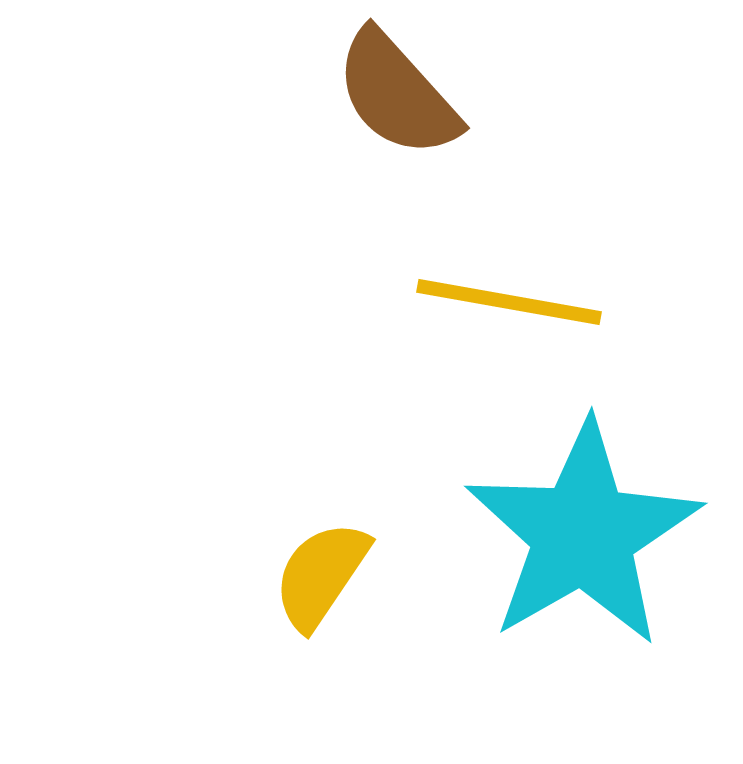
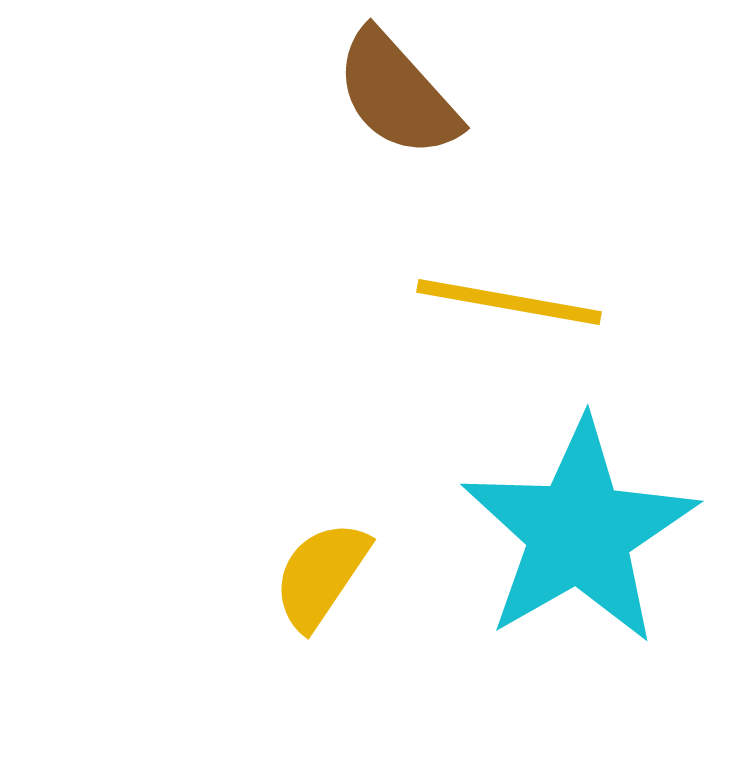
cyan star: moved 4 px left, 2 px up
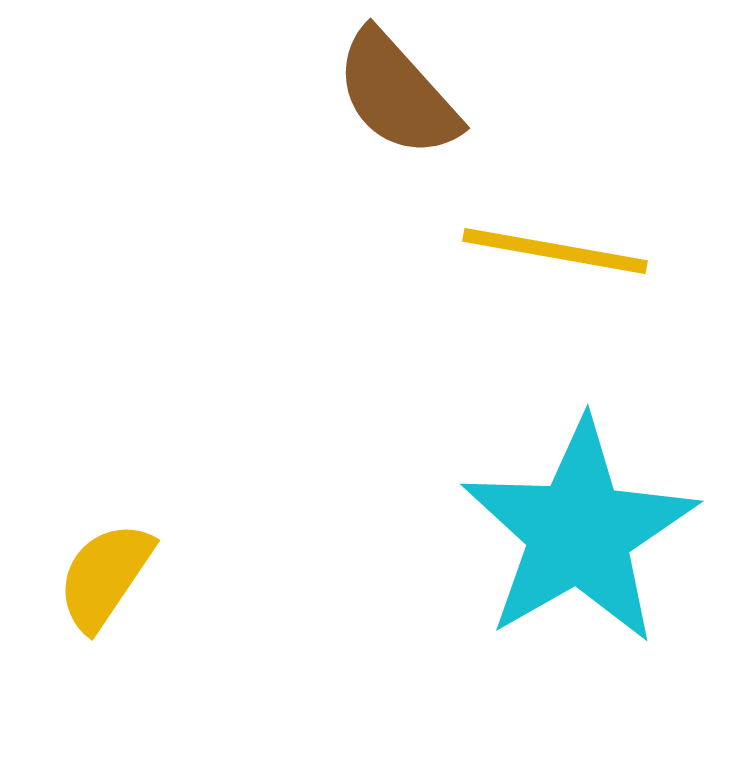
yellow line: moved 46 px right, 51 px up
yellow semicircle: moved 216 px left, 1 px down
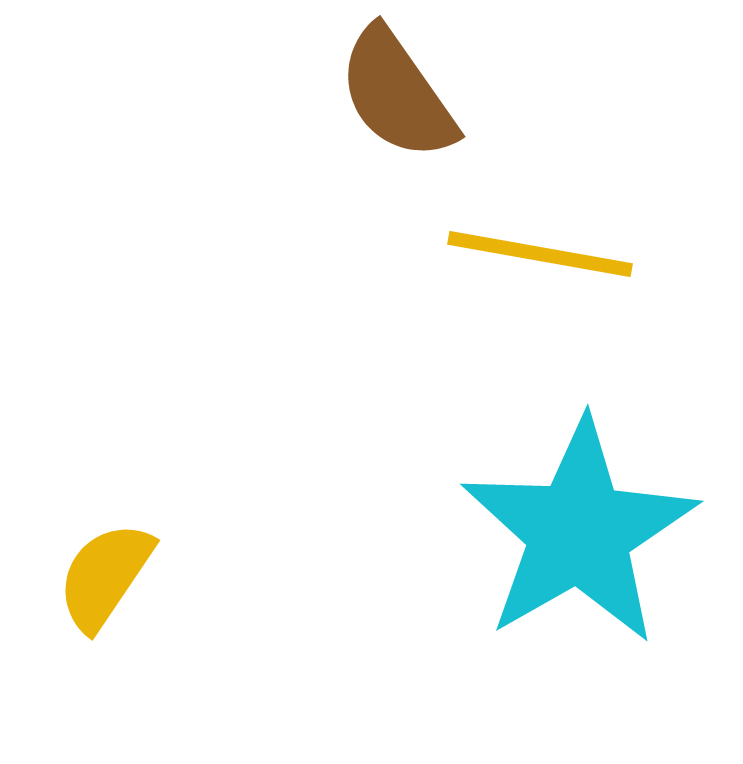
brown semicircle: rotated 7 degrees clockwise
yellow line: moved 15 px left, 3 px down
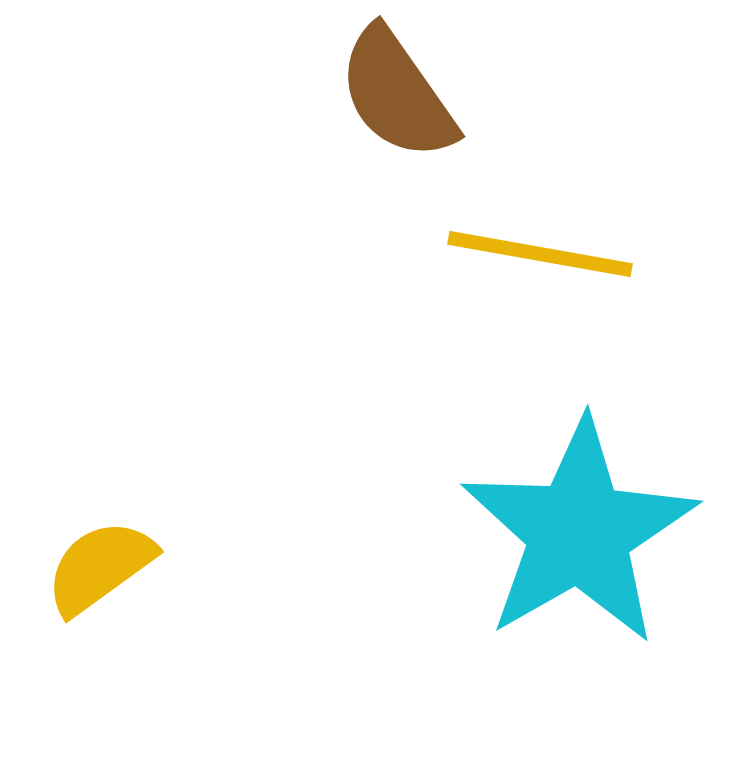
yellow semicircle: moved 5 px left, 9 px up; rotated 20 degrees clockwise
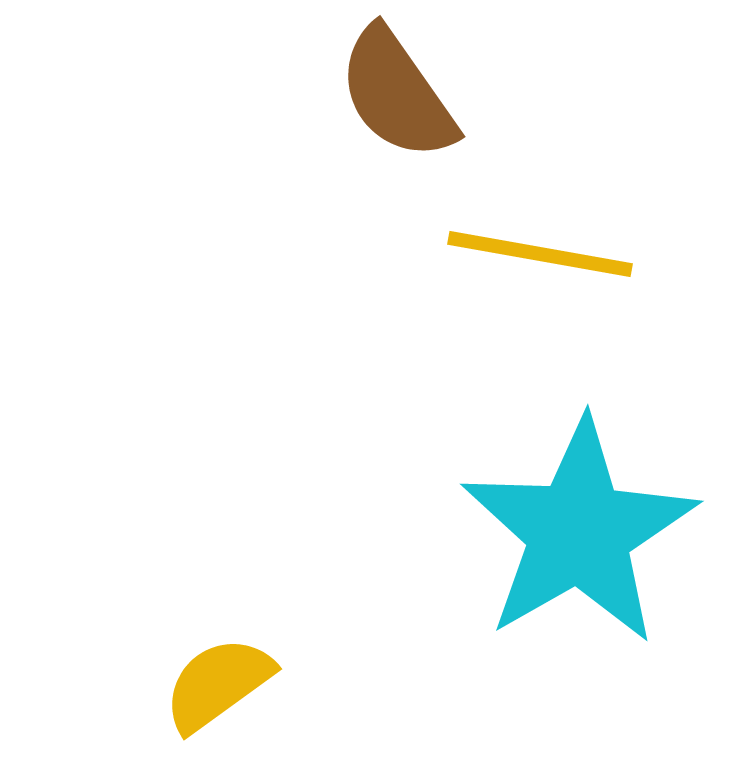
yellow semicircle: moved 118 px right, 117 px down
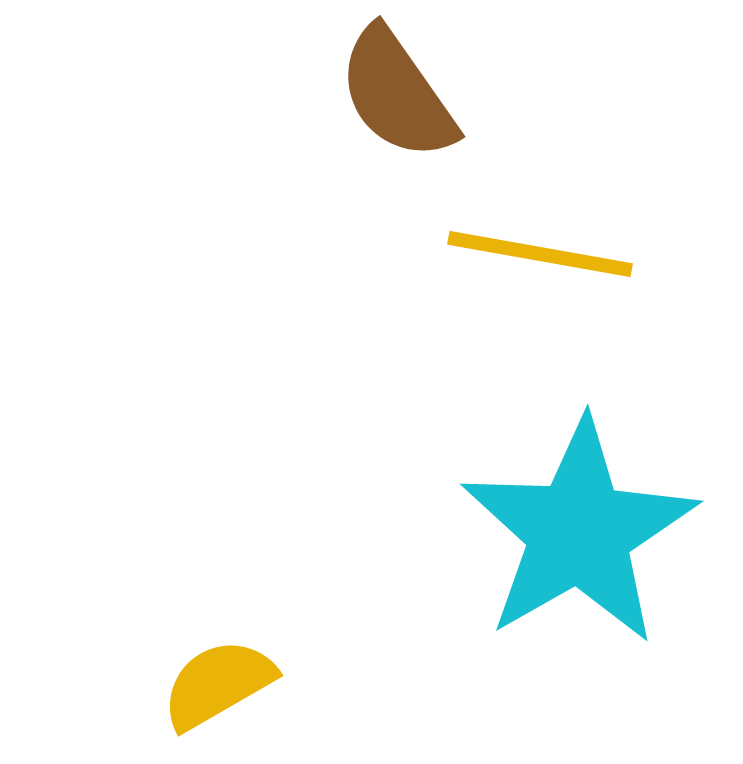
yellow semicircle: rotated 6 degrees clockwise
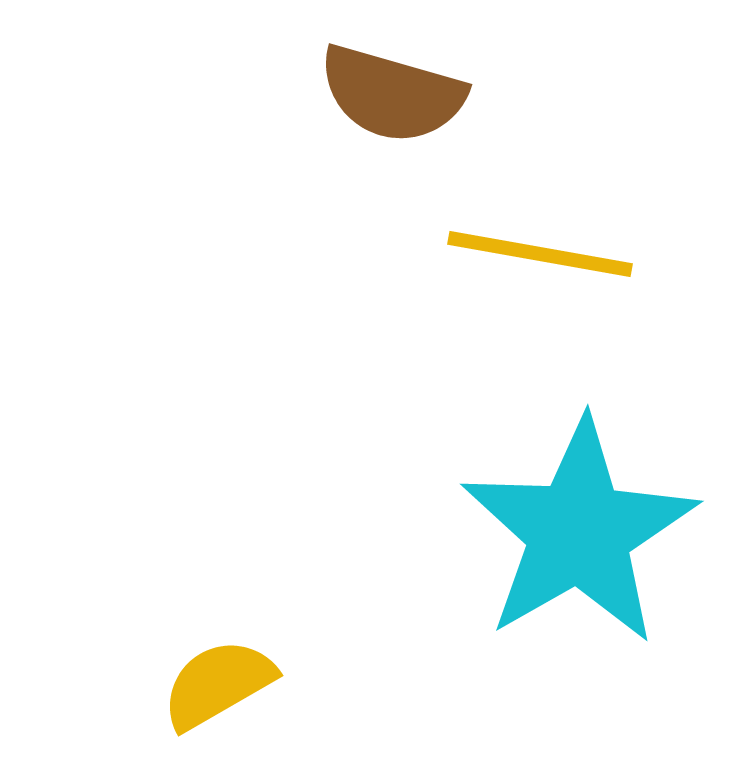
brown semicircle: moved 5 px left; rotated 39 degrees counterclockwise
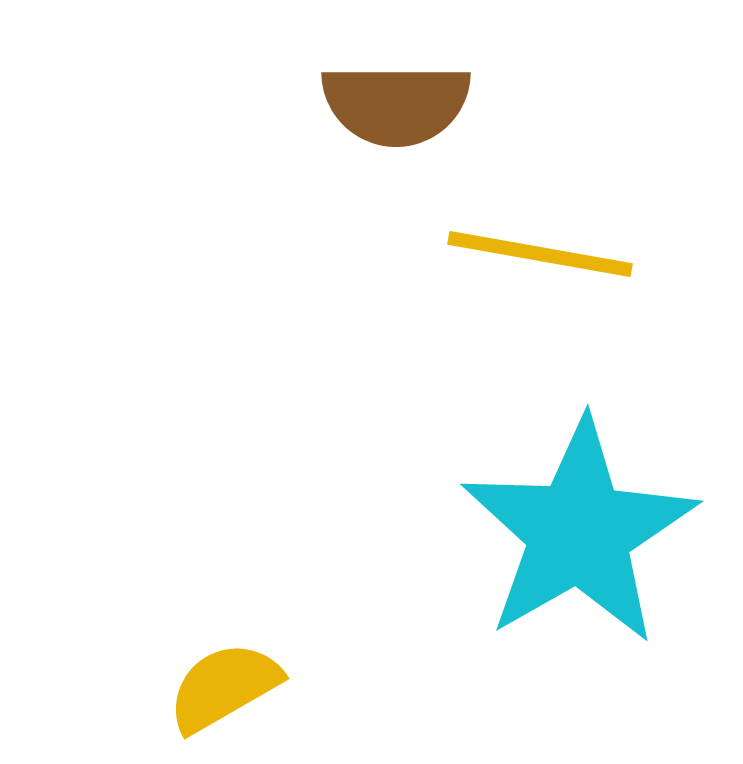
brown semicircle: moved 4 px right, 10 px down; rotated 16 degrees counterclockwise
yellow semicircle: moved 6 px right, 3 px down
